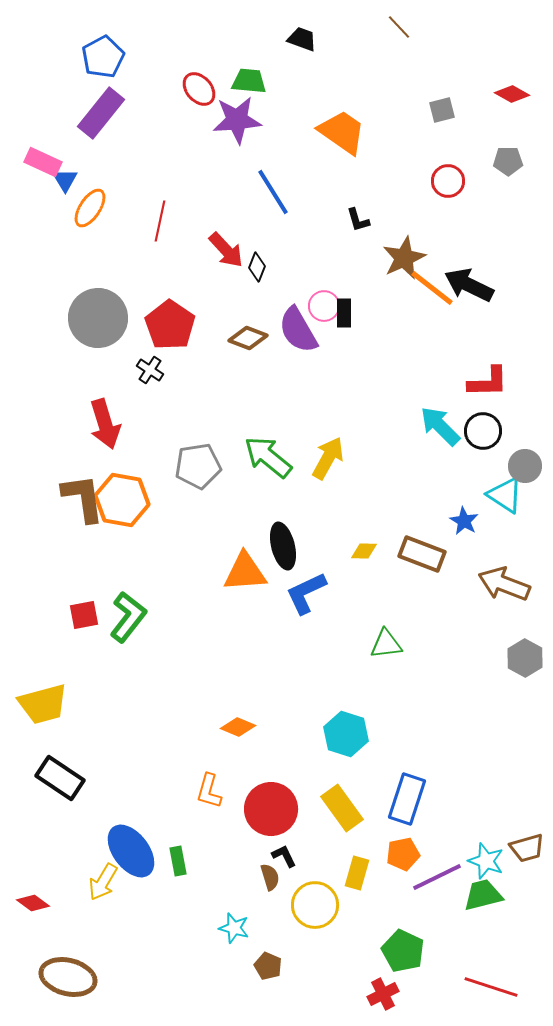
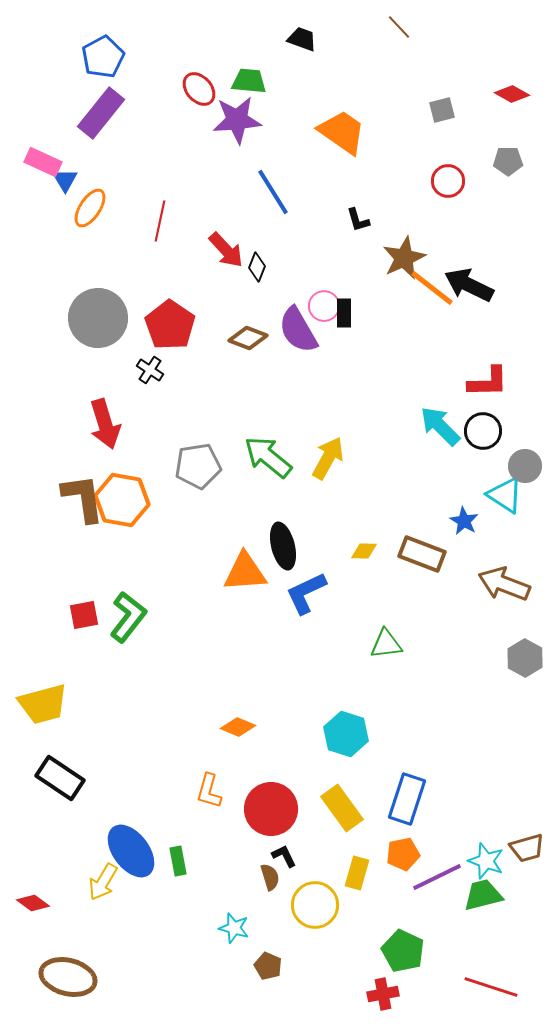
red cross at (383, 994): rotated 16 degrees clockwise
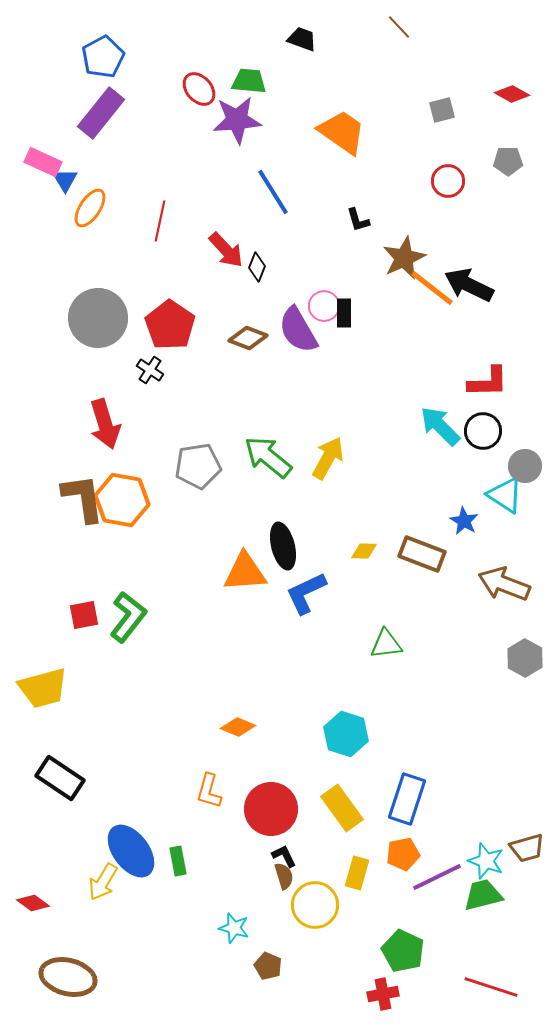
yellow trapezoid at (43, 704): moved 16 px up
brown semicircle at (270, 877): moved 14 px right, 1 px up
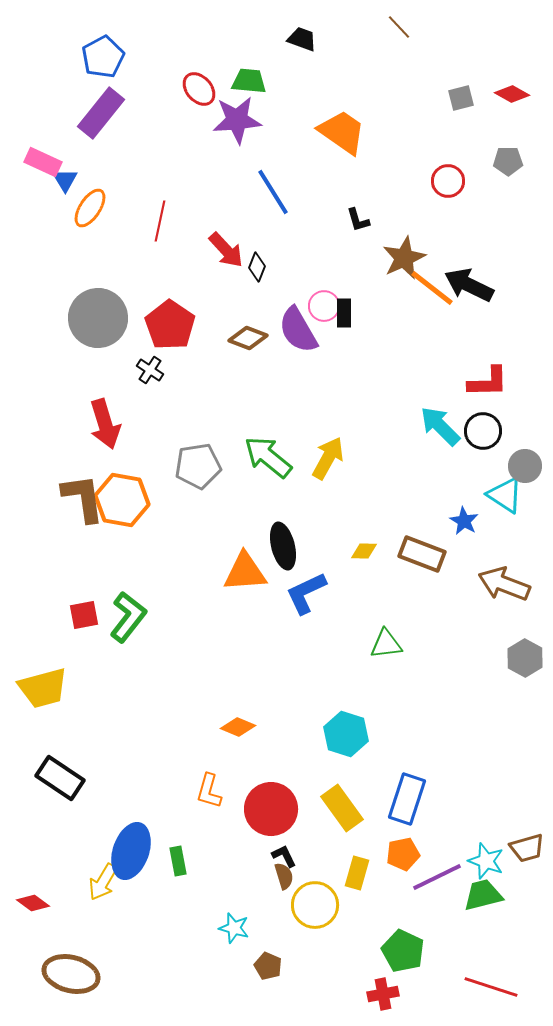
gray square at (442, 110): moved 19 px right, 12 px up
blue ellipse at (131, 851): rotated 56 degrees clockwise
brown ellipse at (68, 977): moved 3 px right, 3 px up
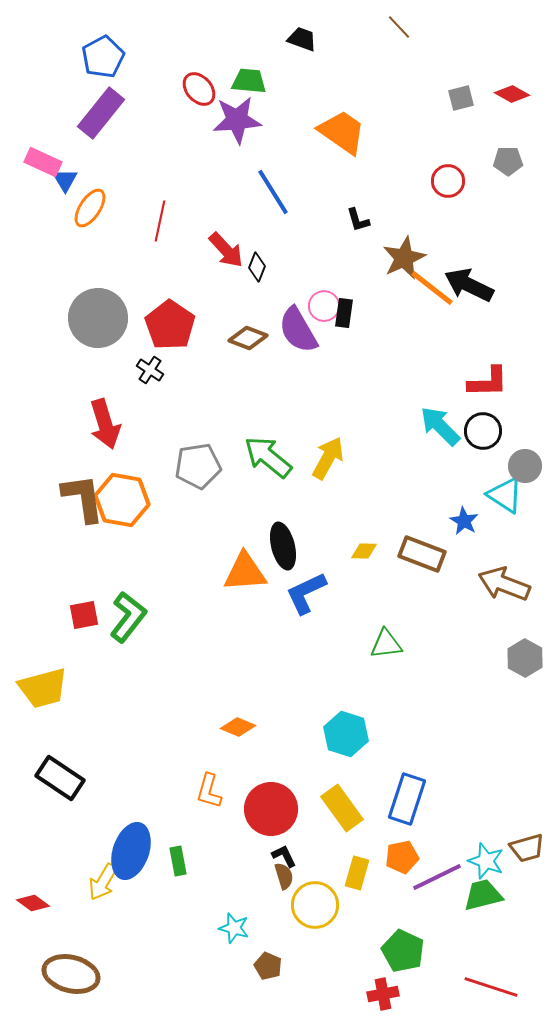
black rectangle at (344, 313): rotated 8 degrees clockwise
orange pentagon at (403, 854): moved 1 px left, 3 px down
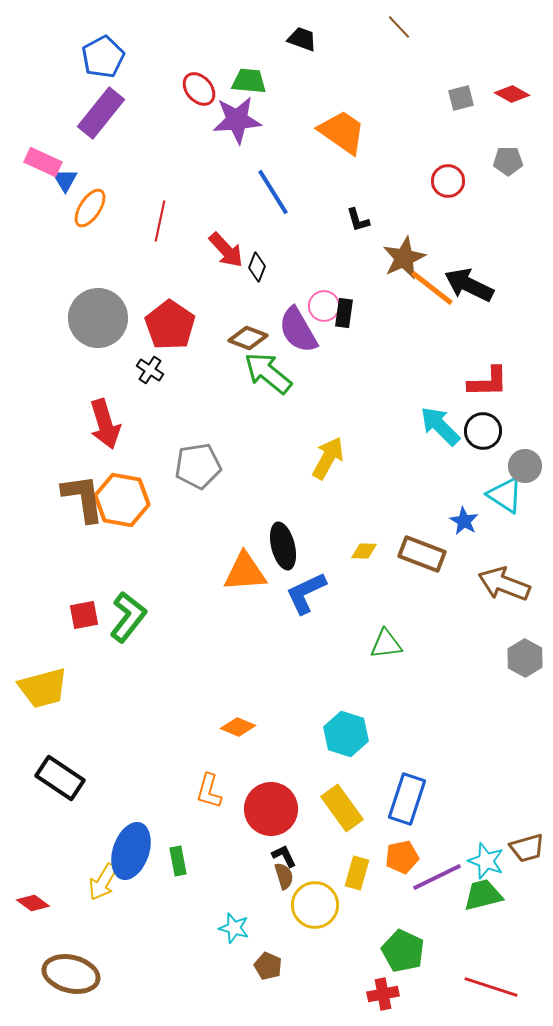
green arrow at (268, 457): moved 84 px up
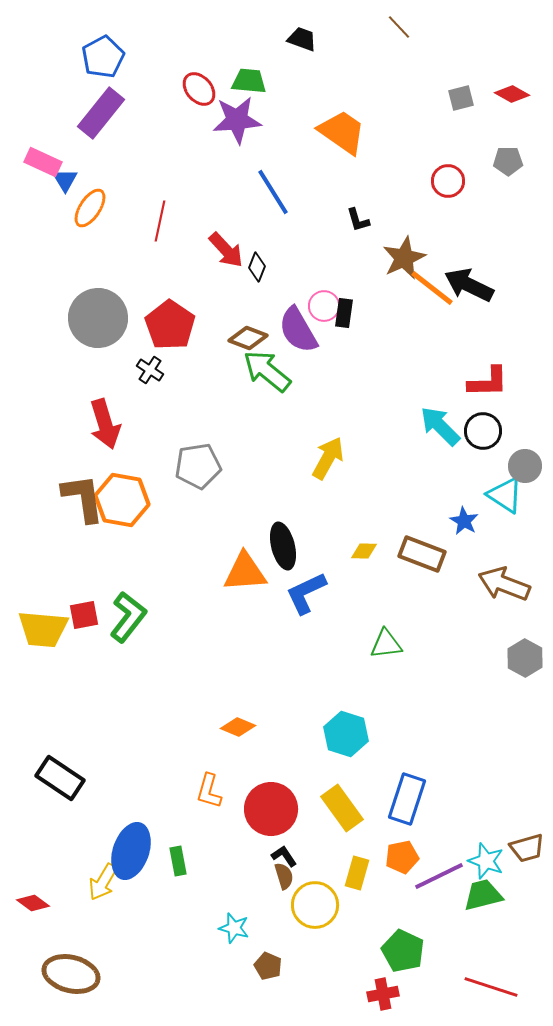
green arrow at (268, 373): moved 1 px left, 2 px up
yellow trapezoid at (43, 688): moved 59 px up; rotated 20 degrees clockwise
black L-shape at (284, 856): rotated 8 degrees counterclockwise
purple line at (437, 877): moved 2 px right, 1 px up
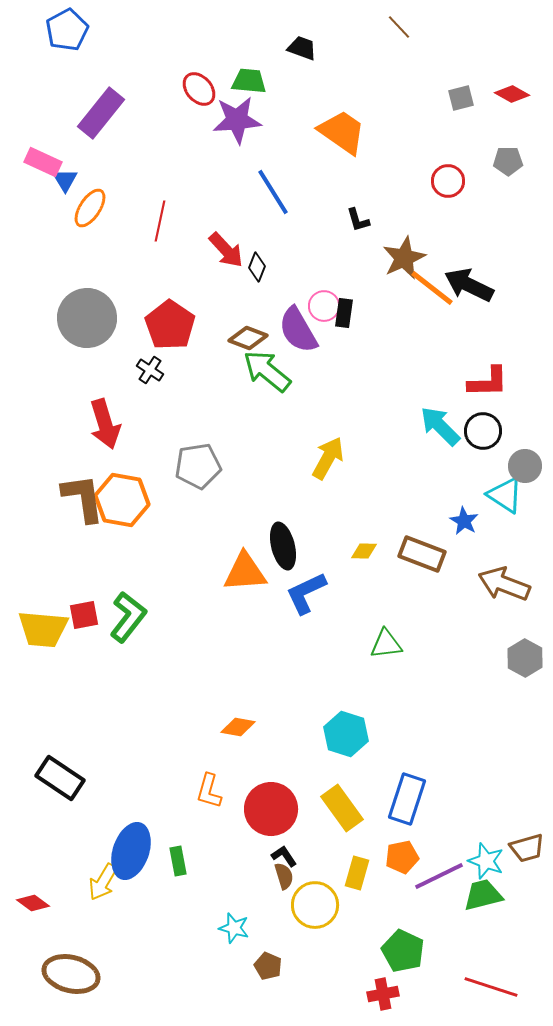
black trapezoid at (302, 39): moved 9 px down
blue pentagon at (103, 57): moved 36 px left, 27 px up
gray circle at (98, 318): moved 11 px left
orange diamond at (238, 727): rotated 12 degrees counterclockwise
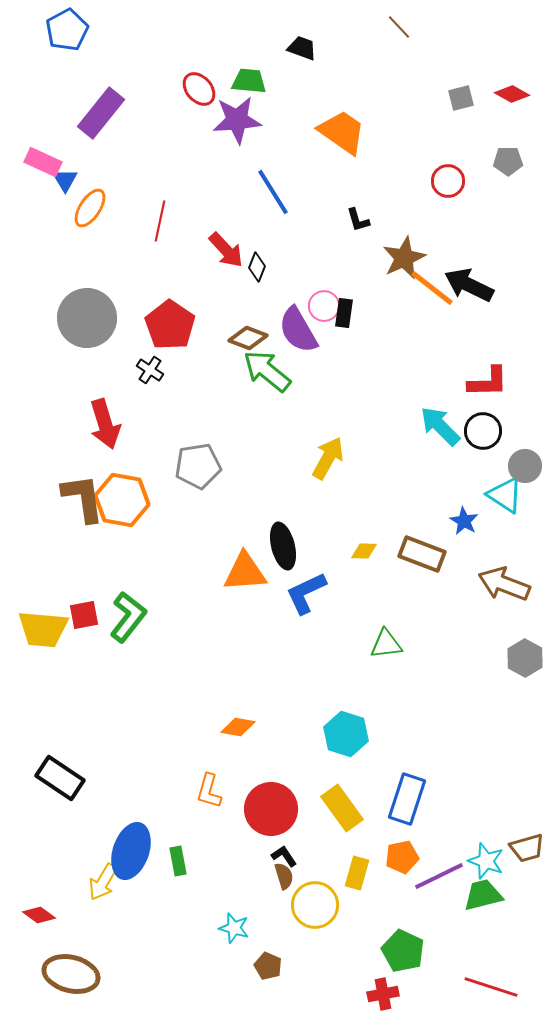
red diamond at (33, 903): moved 6 px right, 12 px down
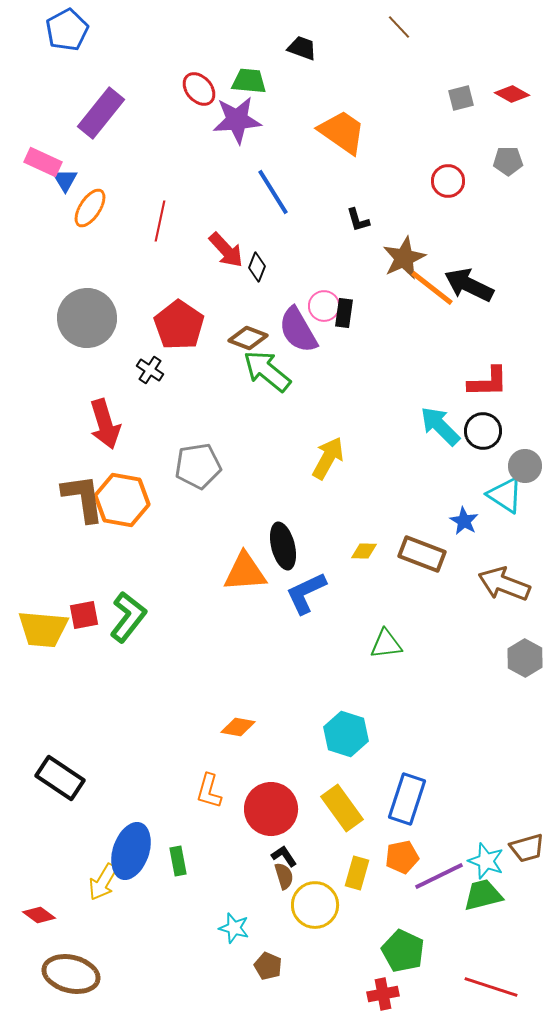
red pentagon at (170, 325): moved 9 px right
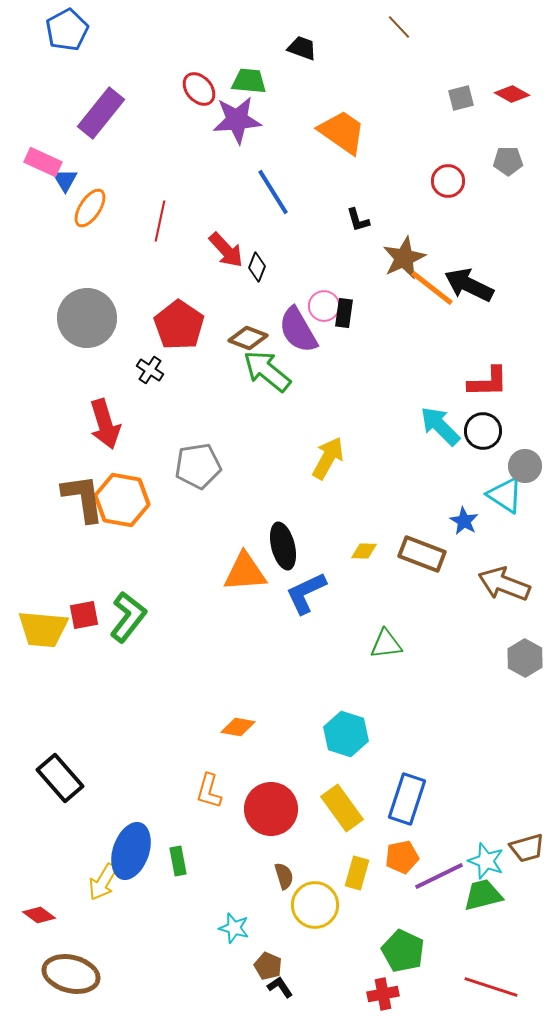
black rectangle at (60, 778): rotated 15 degrees clockwise
black L-shape at (284, 856): moved 4 px left, 131 px down
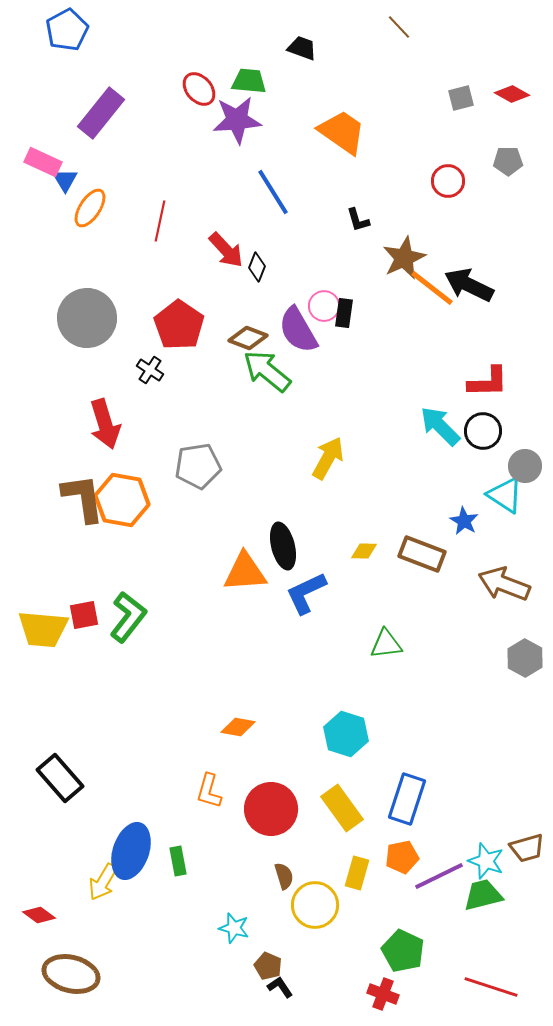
red cross at (383, 994): rotated 32 degrees clockwise
